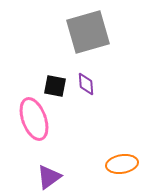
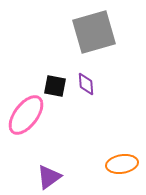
gray square: moved 6 px right
pink ellipse: moved 8 px left, 4 px up; rotated 57 degrees clockwise
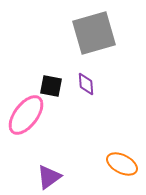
gray square: moved 1 px down
black square: moved 4 px left
orange ellipse: rotated 36 degrees clockwise
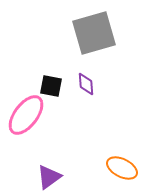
orange ellipse: moved 4 px down
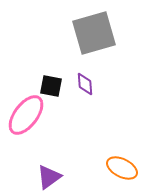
purple diamond: moved 1 px left
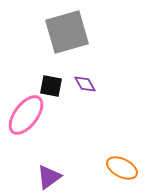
gray square: moved 27 px left, 1 px up
purple diamond: rotated 25 degrees counterclockwise
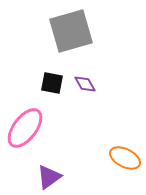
gray square: moved 4 px right, 1 px up
black square: moved 1 px right, 3 px up
pink ellipse: moved 1 px left, 13 px down
orange ellipse: moved 3 px right, 10 px up
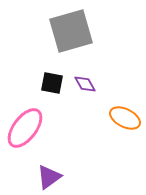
orange ellipse: moved 40 px up
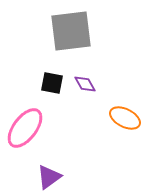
gray square: rotated 9 degrees clockwise
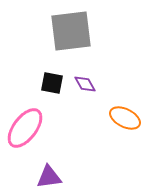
purple triangle: rotated 28 degrees clockwise
